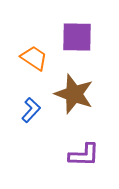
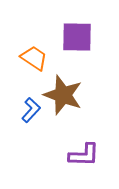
brown star: moved 11 px left, 1 px down
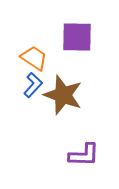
blue L-shape: moved 2 px right, 25 px up
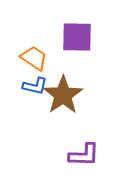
blue L-shape: moved 2 px right, 1 px down; rotated 60 degrees clockwise
brown star: rotated 18 degrees clockwise
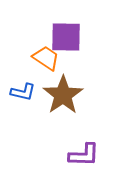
purple square: moved 11 px left
orange trapezoid: moved 12 px right
blue L-shape: moved 12 px left, 6 px down
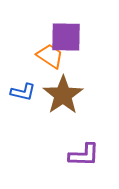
orange trapezoid: moved 4 px right, 2 px up
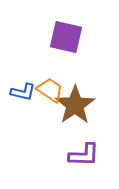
purple square: rotated 12 degrees clockwise
orange trapezoid: moved 34 px down
brown star: moved 12 px right, 10 px down
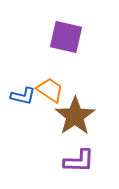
blue L-shape: moved 4 px down
brown star: moved 11 px down
purple L-shape: moved 5 px left, 6 px down
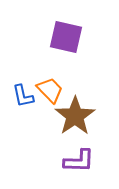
orange trapezoid: rotated 12 degrees clockwise
blue L-shape: rotated 65 degrees clockwise
